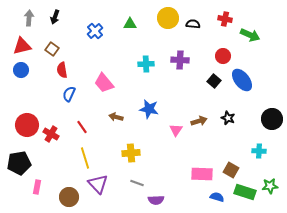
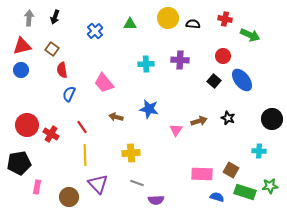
yellow line at (85, 158): moved 3 px up; rotated 15 degrees clockwise
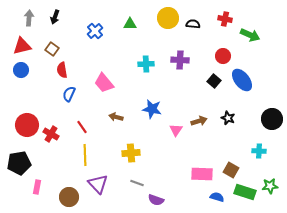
blue star at (149, 109): moved 3 px right
purple semicircle at (156, 200): rotated 21 degrees clockwise
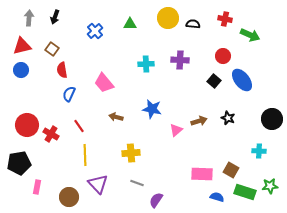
red line at (82, 127): moved 3 px left, 1 px up
pink triangle at (176, 130): rotated 16 degrees clockwise
purple semicircle at (156, 200): rotated 105 degrees clockwise
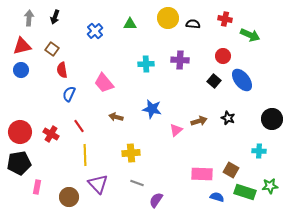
red circle at (27, 125): moved 7 px left, 7 px down
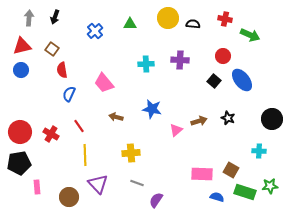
pink rectangle at (37, 187): rotated 16 degrees counterclockwise
